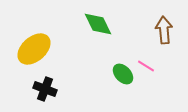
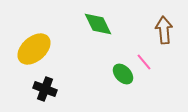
pink line: moved 2 px left, 4 px up; rotated 18 degrees clockwise
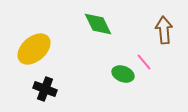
green ellipse: rotated 25 degrees counterclockwise
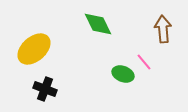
brown arrow: moved 1 px left, 1 px up
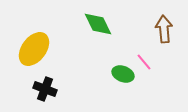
brown arrow: moved 1 px right
yellow ellipse: rotated 12 degrees counterclockwise
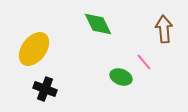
green ellipse: moved 2 px left, 3 px down
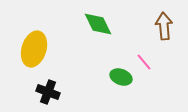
brown arrow: moved 3 px up
yellow ellipse: rotated 20 degrees counterclockwise
black cross: moved 3 px right, 3 px down
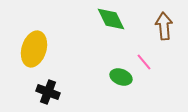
green diamond: moved 13 px right, 5 px up
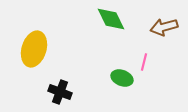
brown arrow: moved 1 px down; rotated 100 degrees counterclockwise
pink line: rotated 54 degrees clockwise
green ellipse: moved 1 px right, 1 px down
black cross: moved 12 px right
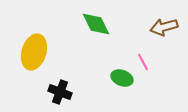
green diamond: moved 15 px left, 5 px down
yellow ellipse: moved 3 px down
pink line: moved 1 px left; rotated 42 degrees counterclockwise
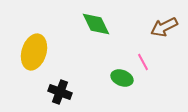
brown arrow: rotated 12 degrees counterclockwise
